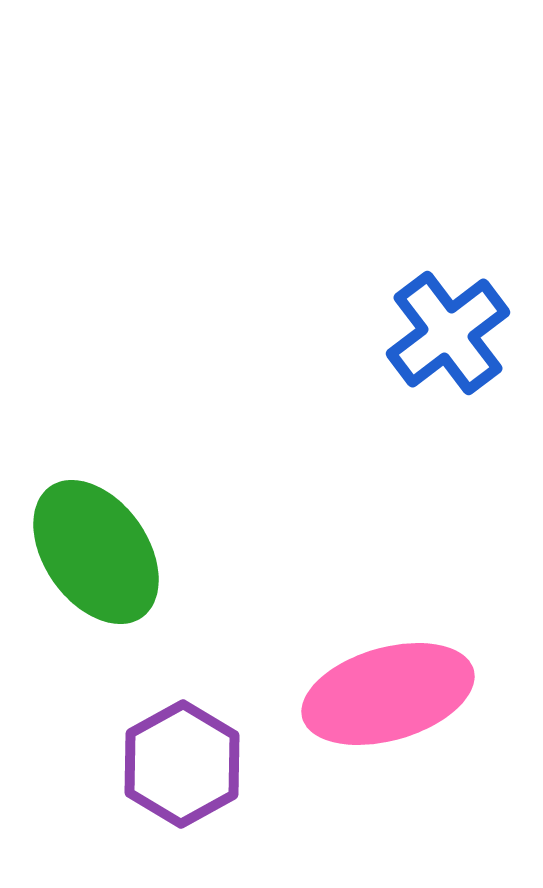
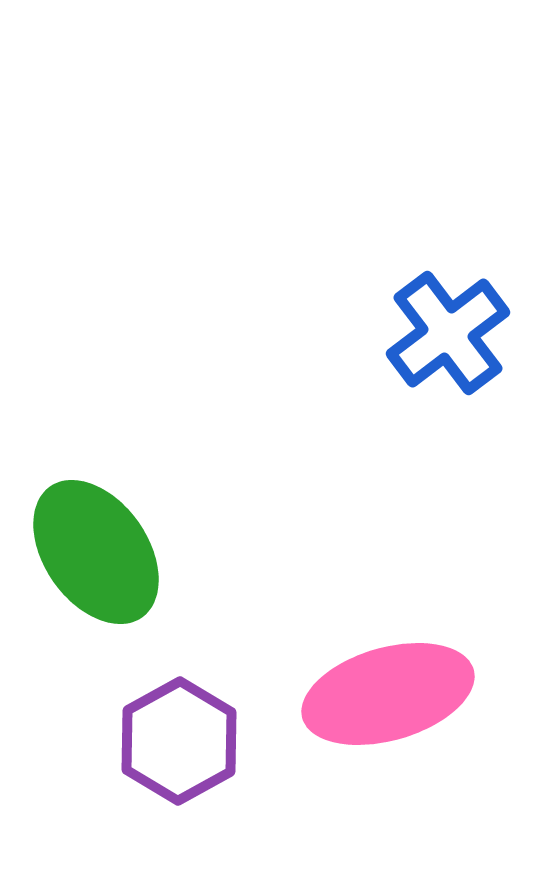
purple hexagon: moved 3 px left, 23 px up
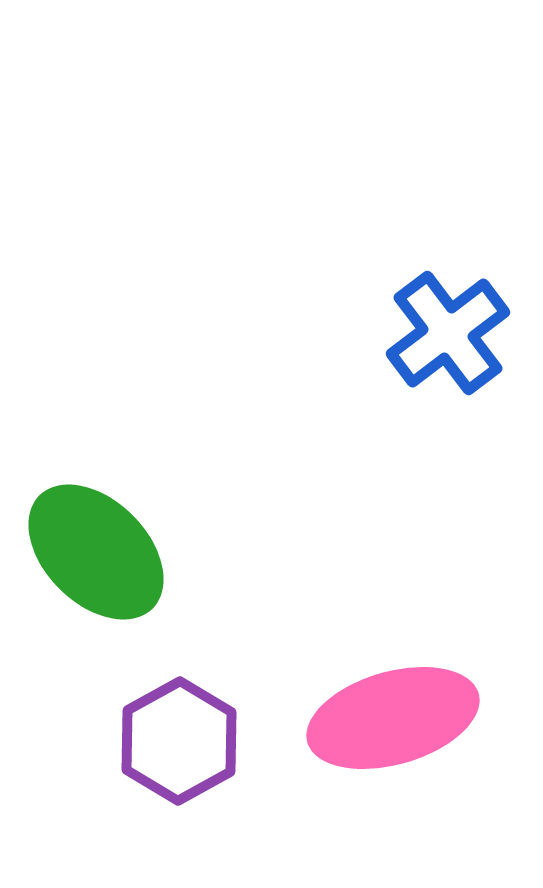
green ellipse: rotated 10 degrees counterclockwise
pink ellipse: moved 5 px right, 24 px down
